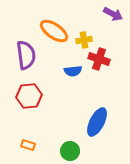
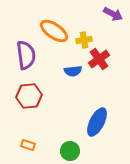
red cross: rotated 35 degrees clockwise
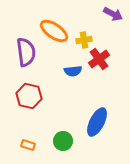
purple semicircle: moved 3 px up
red hexagon: rotated 20 degrees clockwise
green circle: moved 7 px left, 10 px up
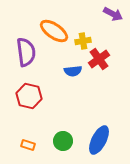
yellow cross: moved 1 px left, 1 px down
blue ellipse: moved 2 px right, 18 px down
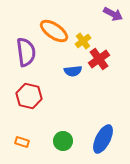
yellow cross: rotated 28 degrees counterclockwise
blue ellipse: moved 4 px right, 1 px up
orange rectangle: moved 6 px left, 3 px up
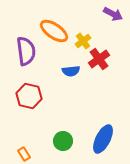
purple semicircle: moved 1 px up
blue semicircle: moved 2 px left
orange rectangle: moved 2 px right, 12 px down; rotated 40 degrees clockwise
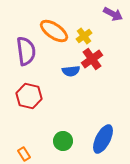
yellow cross: moved 1 px right, 5 px up
red cross: moved 7 px left
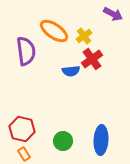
red hexagon: moved 7 px left, 33 px down
blue ellipse: moved 2 px left, 1 px down; rotated 24 degrees counterclockwise
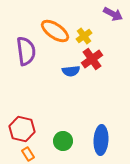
orange ellipse: moved 1 px right
orange rectangle: moved 4 px right
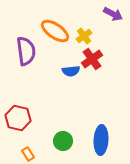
red hexagon: moved 4 px left, 11 px up
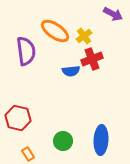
red cross: rotated 15 degrees clockwise
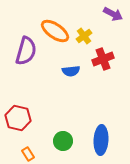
purple semicircle: rotated 24 degrees clockwise
red cross: moved 11 px right
